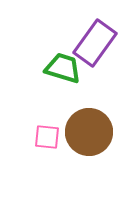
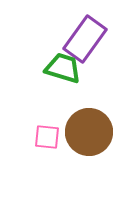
purple rectangle: moved 10 px left, 4 px up
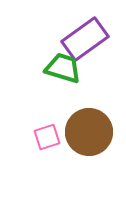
purple rectangle: rotated 18 degrees clockwise
pink square: rotated 24 degrees counterclockwise
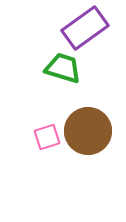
purple rectangle: moved 11 px up
brown circle: moved 1 px left, 1 px up
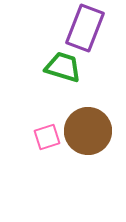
purple rectangle: rotated 33 degrees counterclockwise
green trapezoid: moved 1 px up
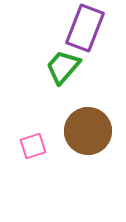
green trapezoid: rotated 66 degrees counterclockwise
pink square: moved 14 px left, 9 px down
